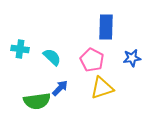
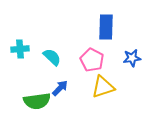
cyan cross: rotated 12 degrees counterclockwise
yellow triangle: moved 1 px right, 1 px up
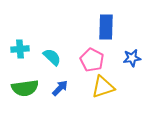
green semicircle: moved 12 px left, 13 px up
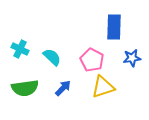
blue rectangle: moved 8 px right
cyan cross: rotated 30 degrees clockwise
blue arrow: moved 3 px right
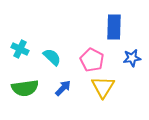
yellow triangle: rotated 40 degrees counterclockwise
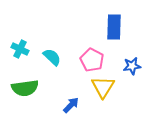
blue star: moved 8 px down
blue arrow: moved 8 px right, 17 px down
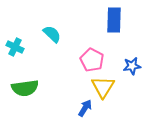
blue rectangle: moved 7 px up
cyan cross: moved 5 px left, 2 px up
cyan semicircle: moved 23 px up
blue arrow: moved 14 px right, 3 px down; rotated 12 degrees counterclockwise
